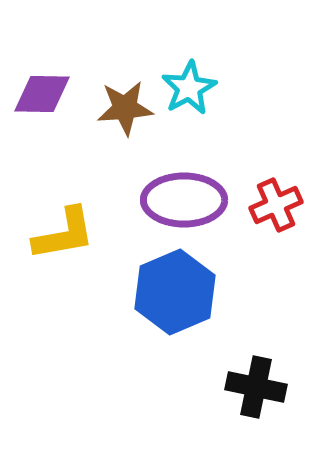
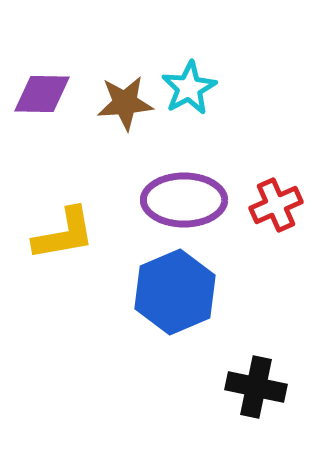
brown star: moved 5 px up
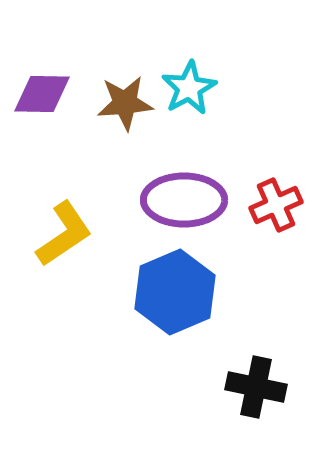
yellow L-shape: rotated 24 degrees counterclockwise
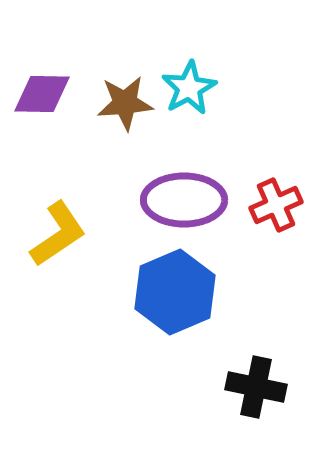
yellow L-shape: moved 6 px left
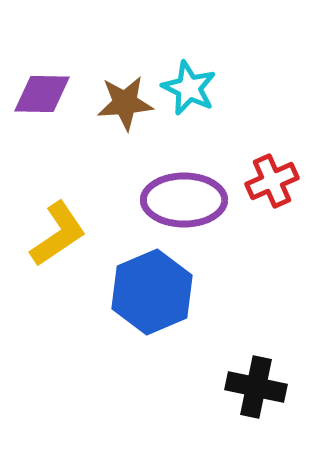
cyan star: rotated 18 degrees counterclockwise
red cross: moved 4 px left, 24 px up
blue hexagon: moved 23 px left
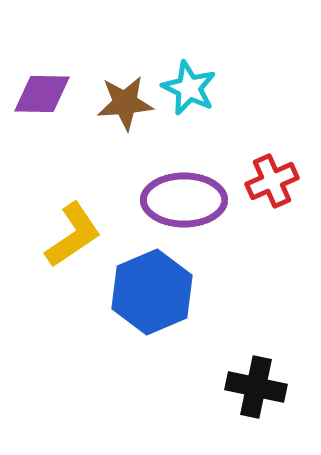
yellow L-shape: moved 15 px right, 1 px down
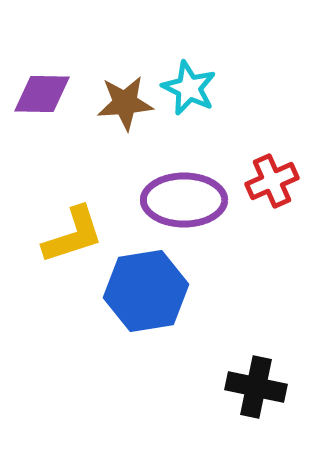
yellow L-shape: rotated 16 degrees clockwise
blue hexagon: moved 6 px left, 1 px up; rotated 14 degrees clockwise
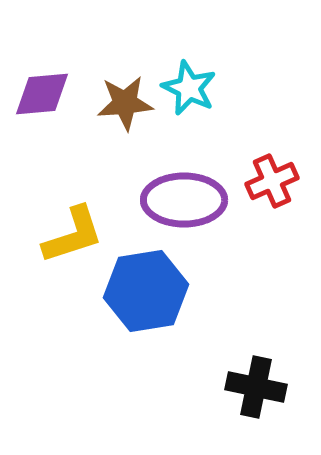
purple diamond: rotated 6 degrees counterclockwise
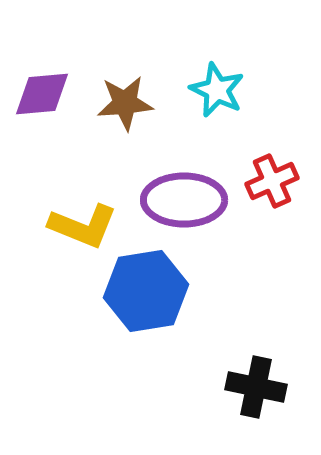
cyan star: moved 28 px right, 2 px down
yellow L-shape: moved 10 px right, 9 px up; rotated 40 degrees clockwise
